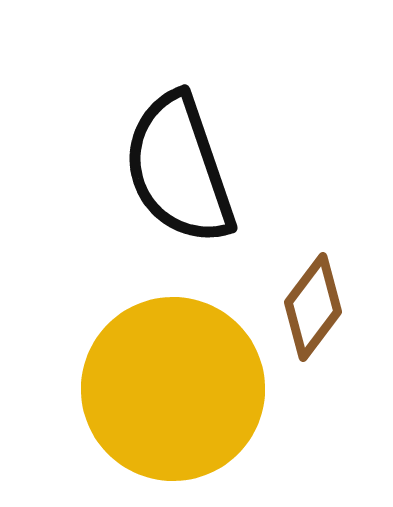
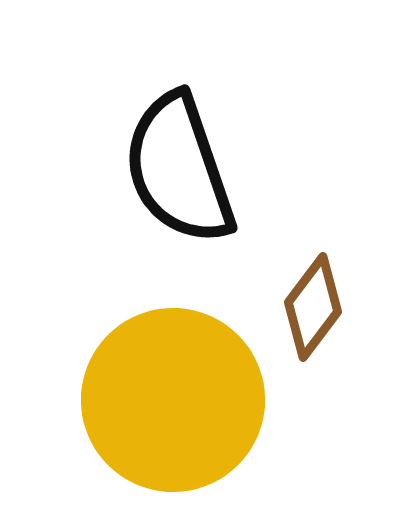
yellow circle: moved 11 px down
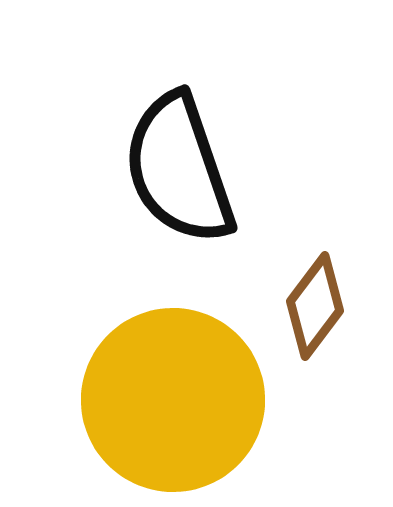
brown diamond: moved 2 px right, 1 px up
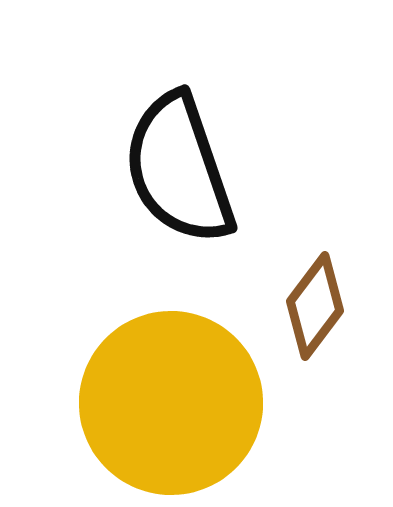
yellow circle: moved 2 px left, 3 px down
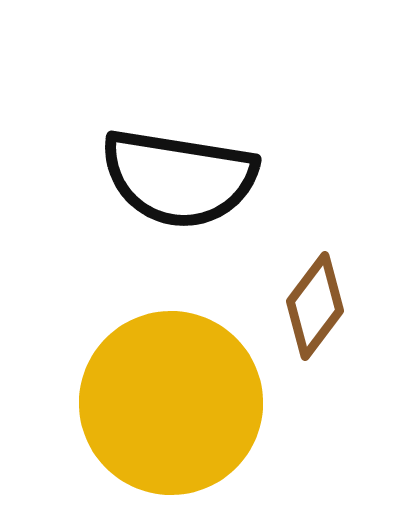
black semicircle: moved 9 px down; rotated 62 degrees counterclockwise
